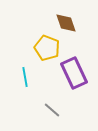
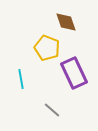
brown diamond: moved 1 px up
cyan line: moved 4 px left, 2 px down
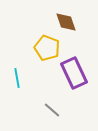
cyan line: moved 4 px left, 1 px up
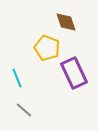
cyan line: rotated 12 degrees counterclockwise
gray line: moved 28 px left
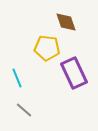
yellow pentagon: rotated 15 degrees counterclockwise
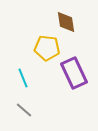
brown diamond: rotated 10 degrees clockwise
cyan line: moved 6 px right
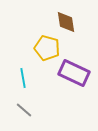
yellow pentagon: rotated 10 degrees clockwise
purple rectangle: rotated 40 degrees counterclockwise
cyan line: rotated 12 degrees clockwise
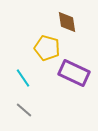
brown diamond: moved 1 px right
cyan line: rotated 24 degrees counterclockwise
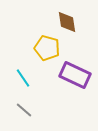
purple rectangle: moved 1 px right, 2 px down
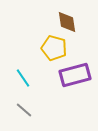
yellow pentagon: moved 7 px right
purple rectangle: rotated 40 degrees counterclockwise
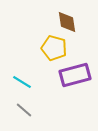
cyan line: moved 1 px left, 4 px down; rotated 24 degrees counterclockwise
